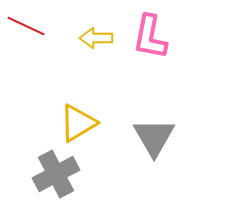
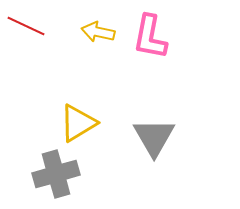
yellow arrow: moved 2 px right, 6 px up; rotated 12 degrees clockwise
gray cross: rotated 12 degrees clockwise
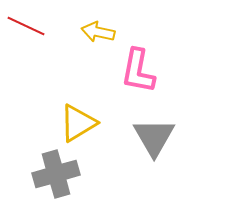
pink L-shape: moved 12 px left, 34 px down
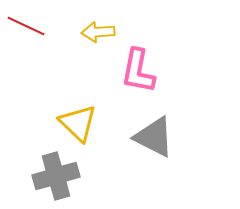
yellow arrow: rotated 16 degrees counterclockwise
yellow triangle: rotated 45 degrees counterclockwise
gray triangle: rotated 33 degrees counterclockwise
gray cross: moved 2 px down
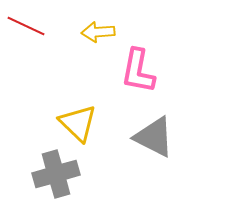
gray cross: moved 2 px up
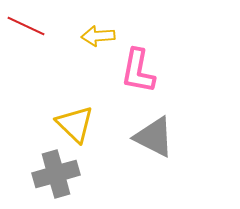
yellow arrow: moved 4 px down
yellow triangle: moved 3 px left, 1 px down
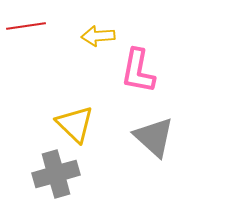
red line: rotated 33 degrees counterclockwise
gray triangle: rotated 15 degrees clockwise
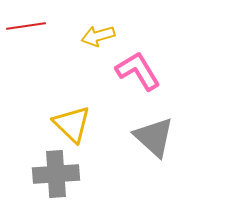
yellow arrow: rotated 12 degrees counterclockwise
pink L-shape: rotated 138 degrees clockwise
yellow triangle: moved 3 px left
gray cross: rotated 12 degrees clockwise
